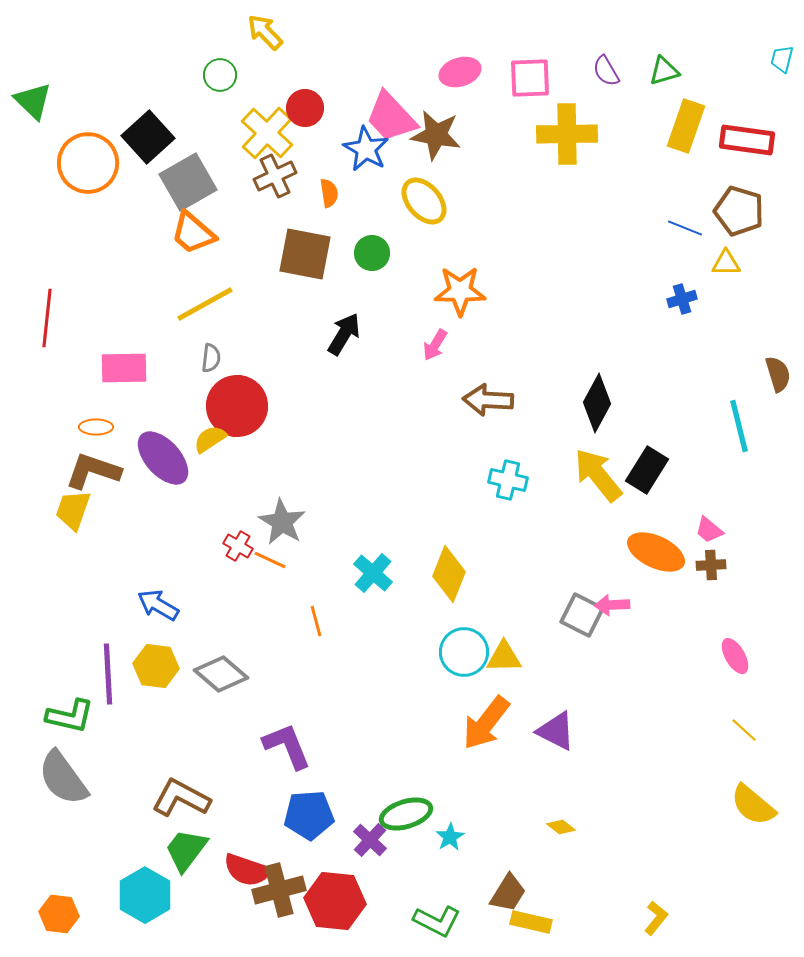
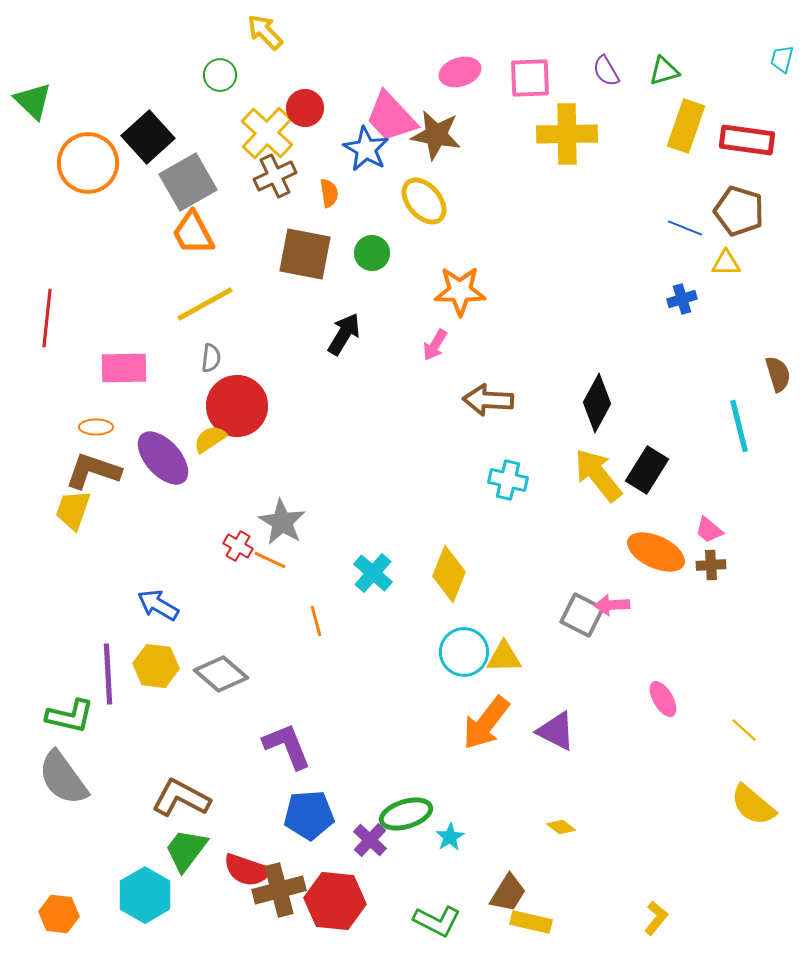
orange trapezoid at (193, 233): rotated 21 degrees clockwise
pink ellipse at (735, 656): moved 72 px left, 43 px down
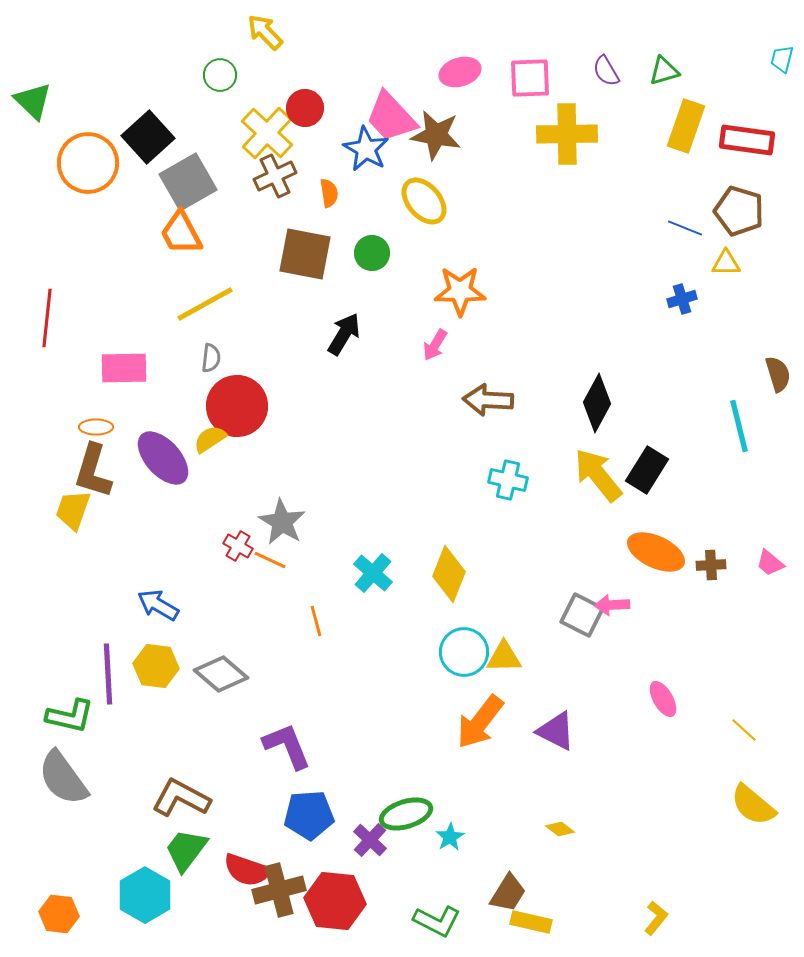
orange trapezoid at (193, 233): moved 12 px left
brown L-shape at (93, 471): rotated 92 degrees counterclockwise
pink trapezoid at (709, 530): moved 61 px right, 33 px down
orange arrow at (486, 723): moved 6 px left, 1 px up
yellow diamond at (561, 827): moved 1 px left, 2 px down
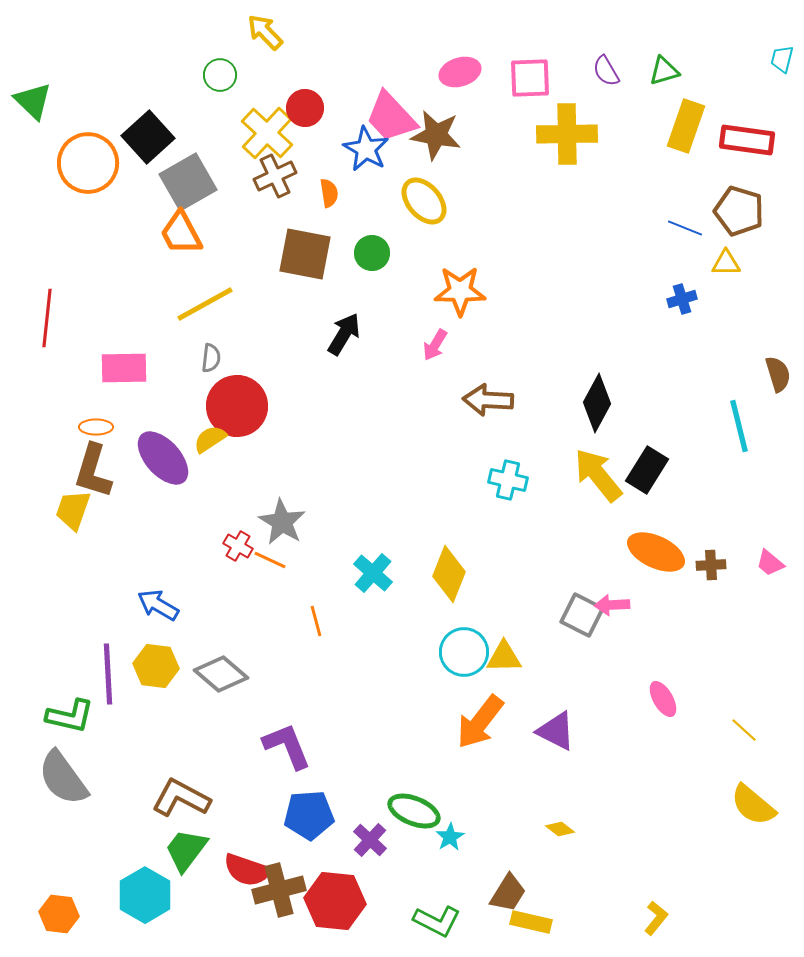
green ellipse at (406, 814): moved 8 px right, 3 px up; rotated 39 degrees clockwise
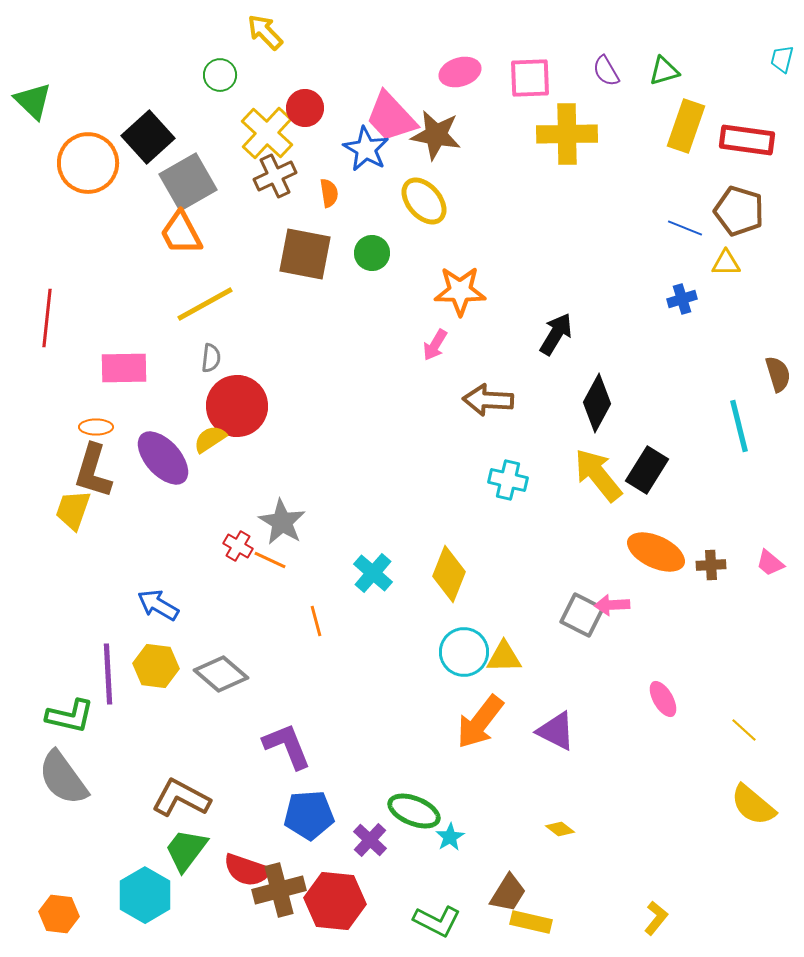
black arrow at (344, 334): moved 212 px right
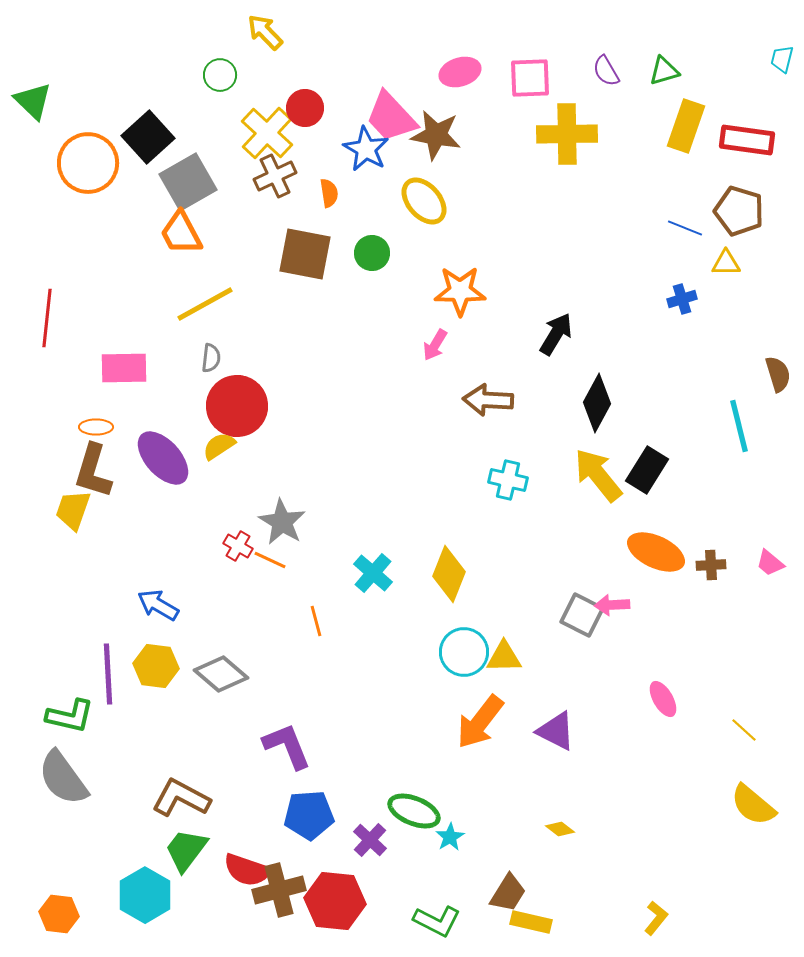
yellow semicircle at (210, 439): moved 9 px right, 7 px down
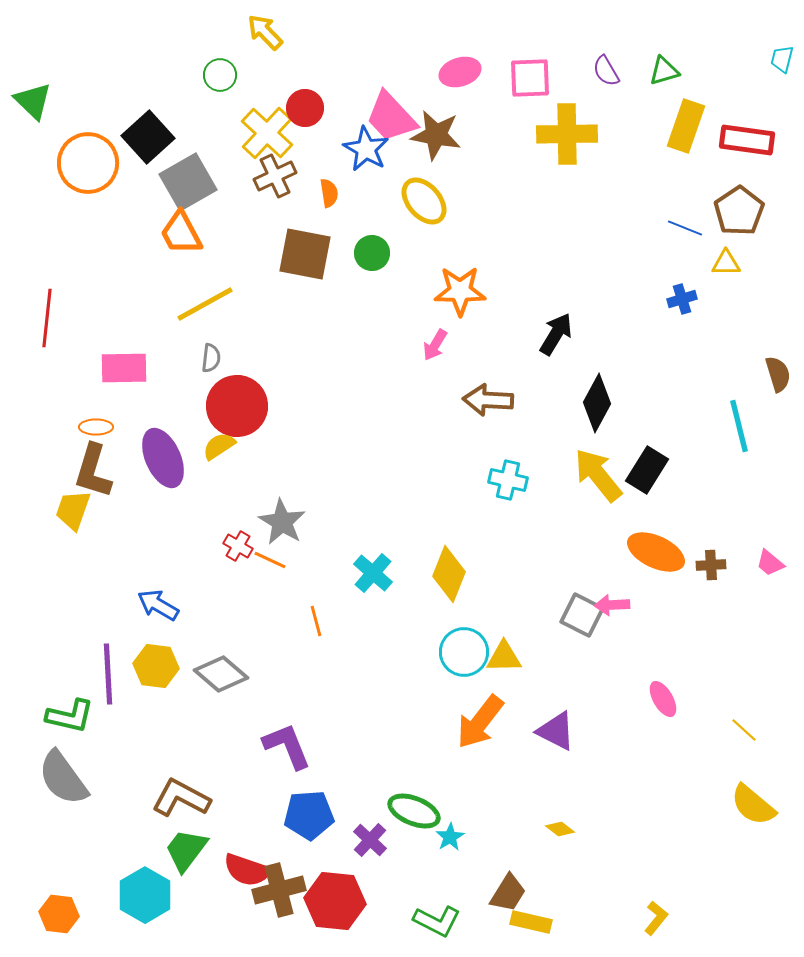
brown pentagon at (739, 211): rotated 21 degrees clockwise
purple ellipse at (163, 458): rotated 18 degrees clockwise
